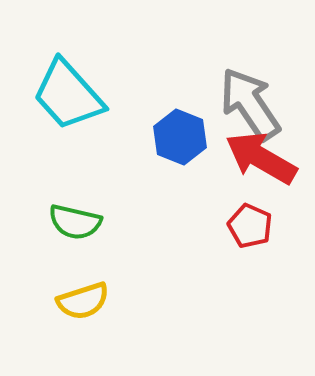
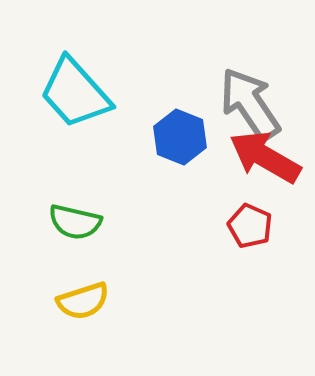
cyan trapezoid: moved 7 px right, 2 px up
red arrow: moved 4 px right, 1 px up
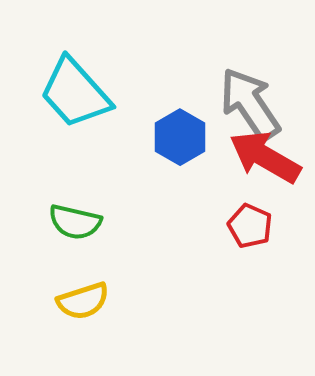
blue hexagon: rotated 8 degrees clockwise
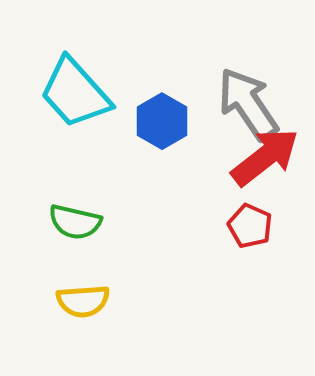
gray arrow: moved 2 px left
blue hexagon: moved 18 px left, 16 px up
red arrow: rotated 112 degrees clockwise
yellow semicircle: rotated 14 degrees clockwise
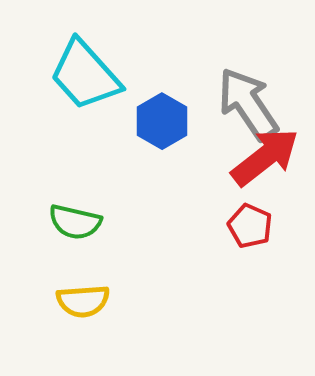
cyan trapezoid: moved 10 px right, 18 px up
